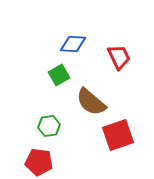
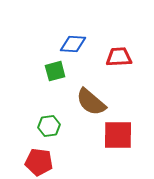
red trapezoid: rotated 68 degrees counterclockwise
green square: moved 4 px left, 4 px up; rotated 15 degrees clockwise
red square: rotated 20 degrees clockwise
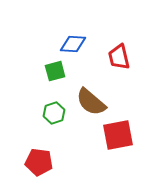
red trapezoid: rotated 100 degrees counterclockwise
green hexagon: moved 5 px right, 13 px up; rotated 10 degrees counterclockwise
red square: rotated 12 degrees counterclockwise
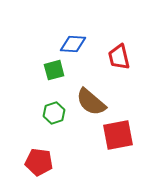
green square: moved 1 px left, 1 px up
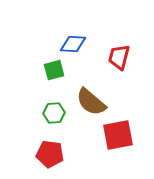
red trapezoid: rotated 28 degrees clockwise
green hexagon: rotated 15 degrees clockwise
red pentagon: moved 11 px right, 8 px up
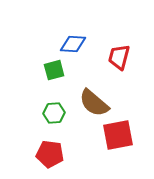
brown semicircle: moved 3 px right, 1 px down
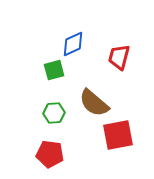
blue diamond: rotated 28 degrees counterclockwise
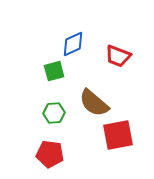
red trapezoid: moved 1 px left, 1 px up; rotated 84 degrees counterclockwise
green square: moved 1 px down
